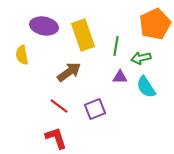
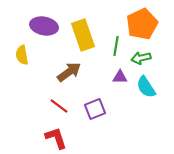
orange pentagon: moved 13 px left
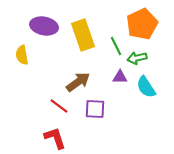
green line: rotated 36 degrees counterclockwise
green arrow: moved 4 px left
brown arrow: moved 9 px right, 10 px down
purple square: rotated 25 degrees clockwise
red L-shape: moved 1 px left
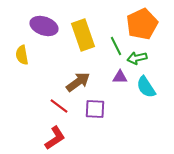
purple ellipse: rotated 8 degrees clockwise
red L-shape: rotated 75 degrees clockwise
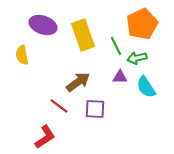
purple ellipse: moved 1 px left, 1 px up
red L-shape: moved 10 px left, 1 px up
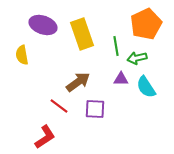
orange pentagon: moved 4 px right
yellow rectangle: moved 1 px left, 1 px up
green line: rotated 18 degrees clockwise
purple triangle: moved 1 px right, 2 px down
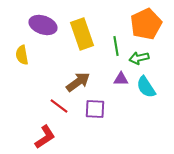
green arrow: moved 2 px right
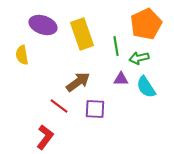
red L-shape: rotated 20 degrees counterclockwise
